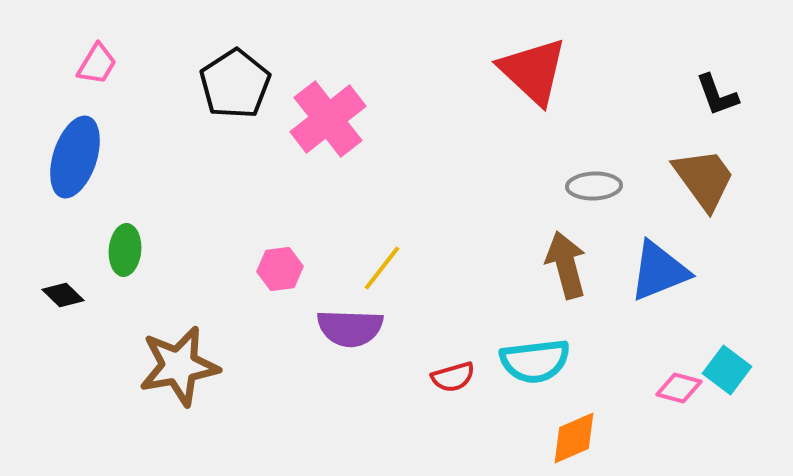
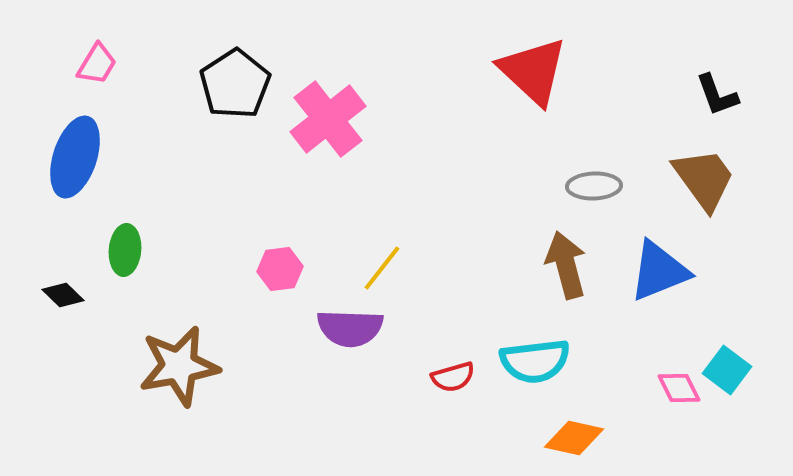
pink diamond: rotated 48 degrees clockwise
orange diamond: rotated 36 degrees clockwise
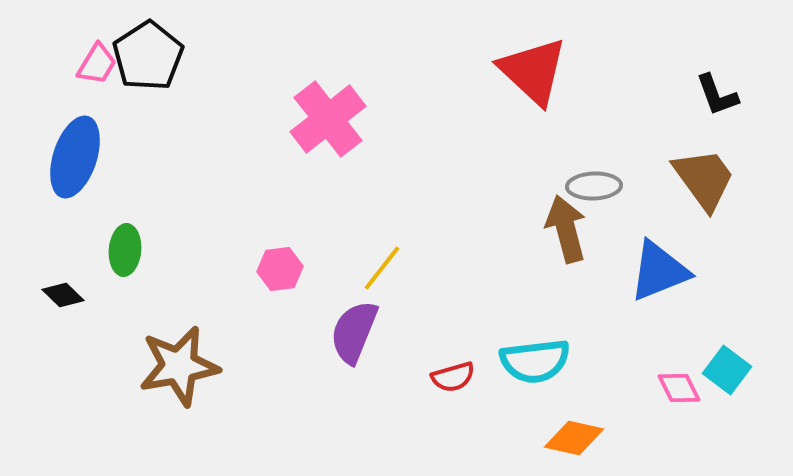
black pentagon: moved 87 px left, 28 px up
brown arrow: moved 36 px up
purple semicircle: moved 4 px right, 4 px down; rotated 110 degrees clockwise
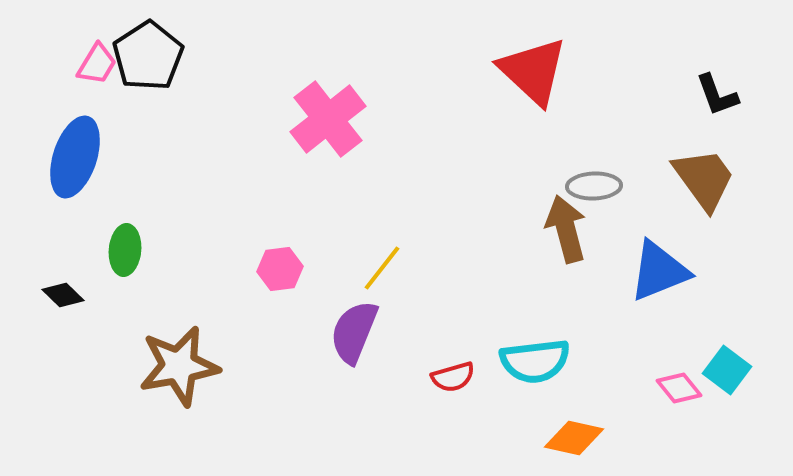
pink diamond: rotated 12 degrees counterclockwise
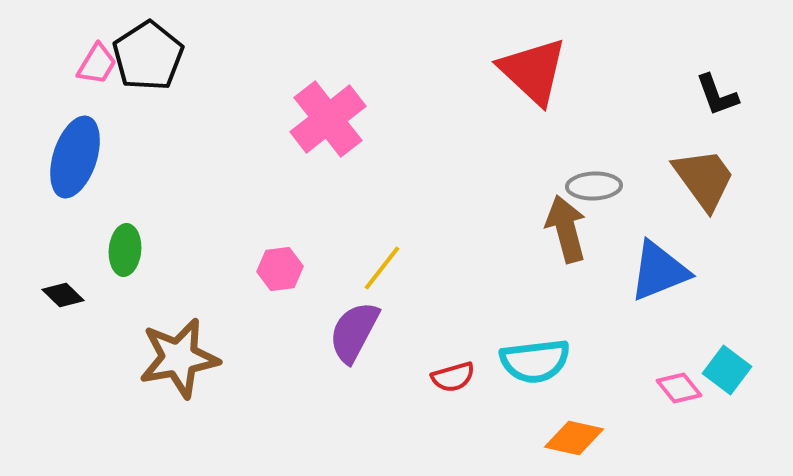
purple semicircle: rotated 6 degrees clockwise
brown star: moved 8 px up
